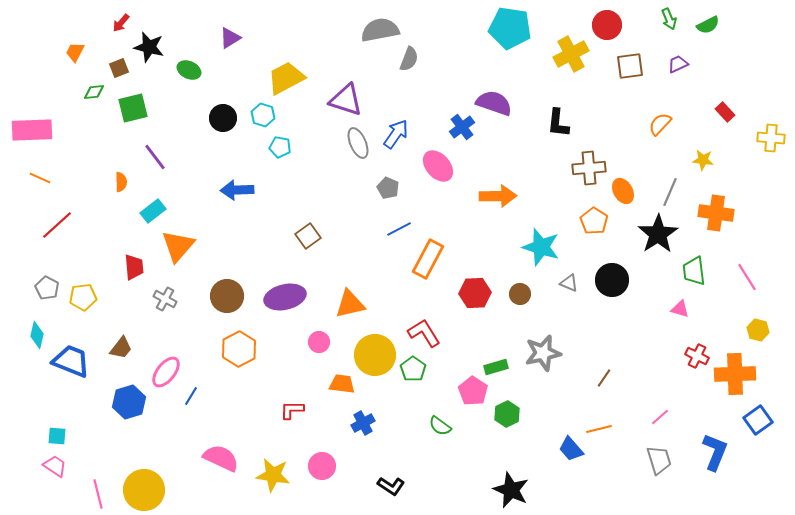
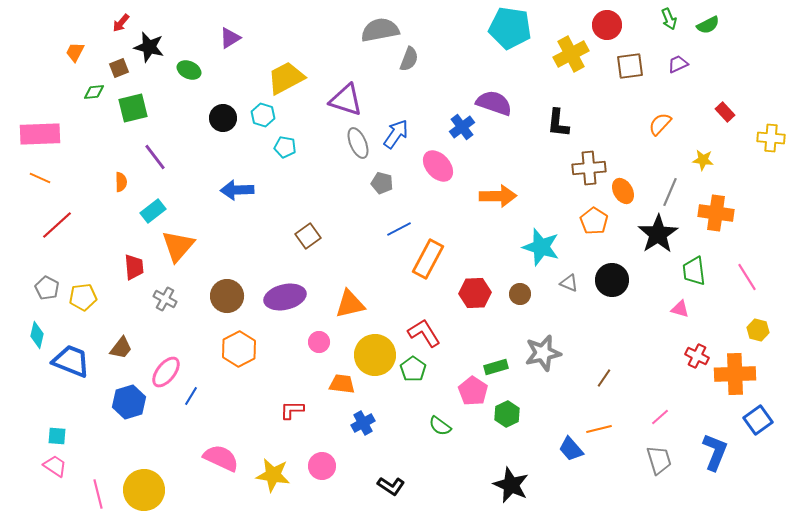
pink rectangle at (32, 130): moved 8 px right, 4 px down
cyan pentagon at (280, 147): moved 5 px right
gray pentagon at (388, 188): moved 6 px left, 5 px up; rotated 10 degrees counterclockwise
black star at (511, 490): moved 5 px up
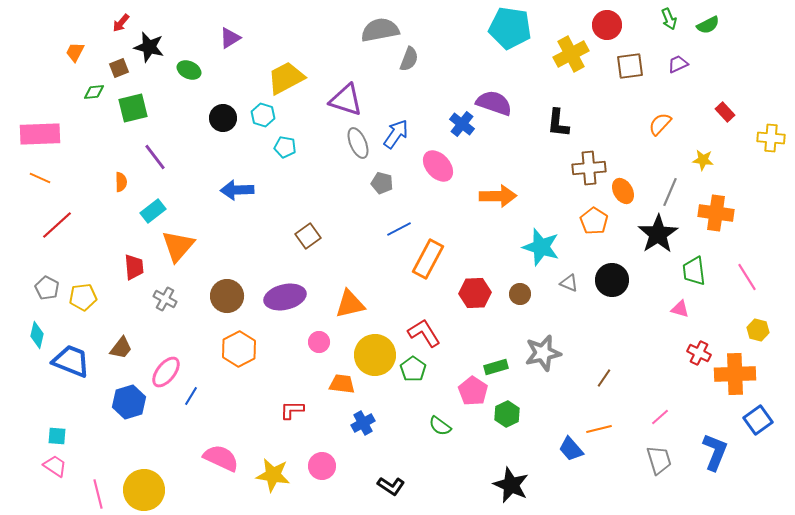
blue cross at (462, 127): moved 3 px up; rotated 15 degrees counterclockwise
red cross at (697, 356): moved 2 px right, 3 px up
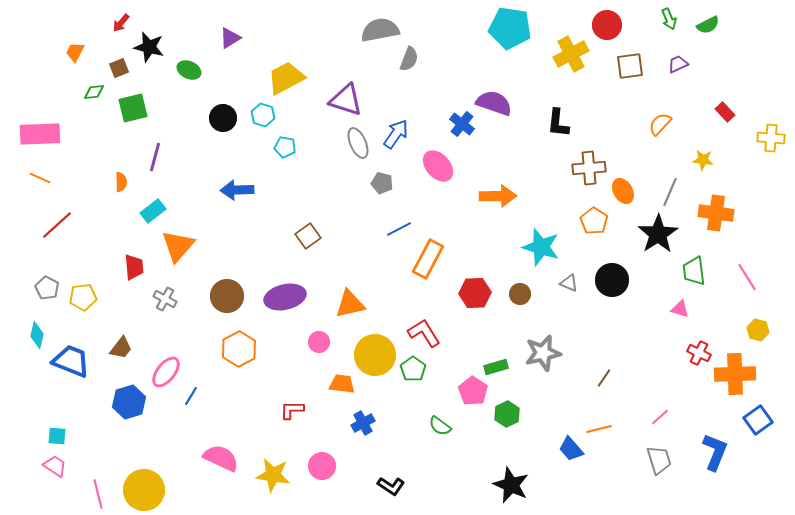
purple line at (155, 157): rotated 52 degrees clockwise
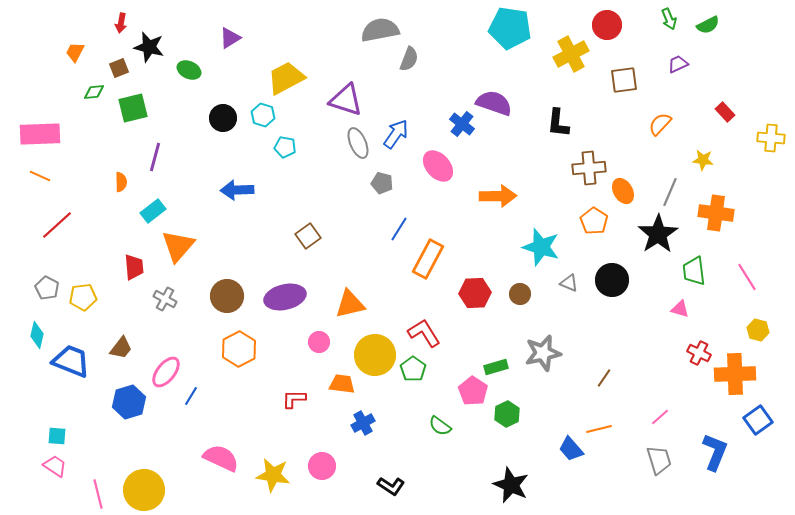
red arrow at (121, 23): rotated 30 degrees counterclockwise
brown square at (630, 66): moved 6 px left, 14 px down
orange line at (40, 178): moved 2 px up
blue line at (399, 229): rotated 30 degrees counterclockwise
red L-shape at (292, 410): moved 2 px right, 11 px up
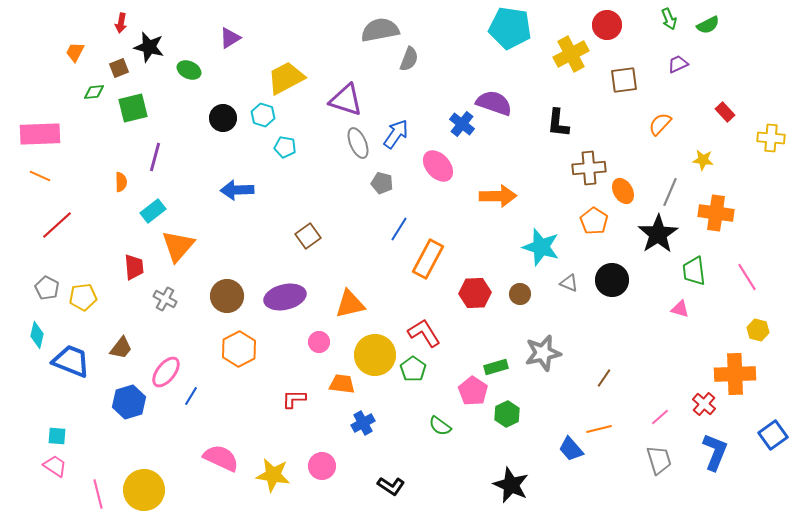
red cross at (699, 353): moved 5 px right, 51 px down; rotated 15 degrees clockwise
blue square at (758, 420): moved 15 px right, 15 px down
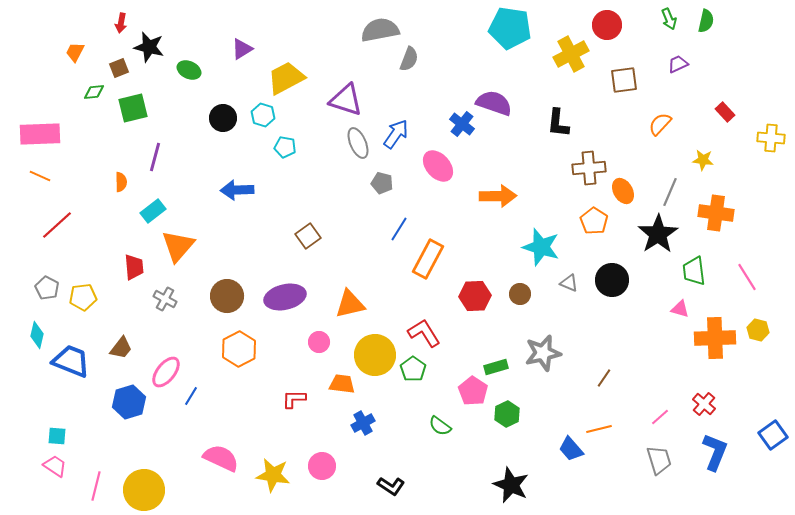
green semicircle at (708, 25): moved 2 px left, 4 px up; rotated 50 degrees counterclockwise
purple triangle at (230, 38): moved 12 px right, 11 px down
red hexagon at (475, 293): moved 3 px down
orange cross at (735, 374): moved 20 px left, 36 px up
pink line at (98, 494): moved 2 px left, 8 px up; rotated 28 degrees clockwise
